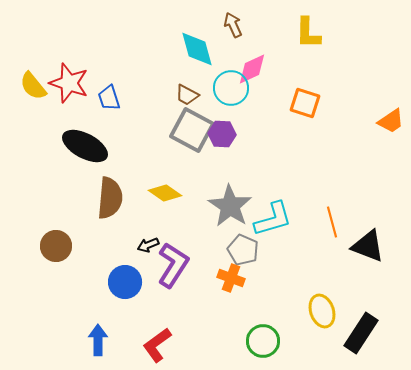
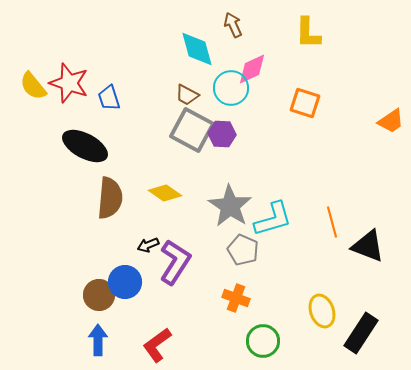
brown circle: moved 43 px right, 49 px down
purple L-shape: moved 2 px right, 3 px up
orange cross: moved 5 px right, 20 px down
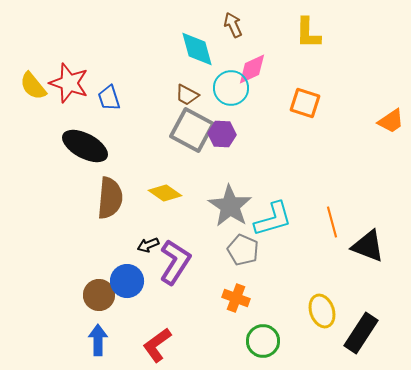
blue circle: moved 2 px right, 1 px up
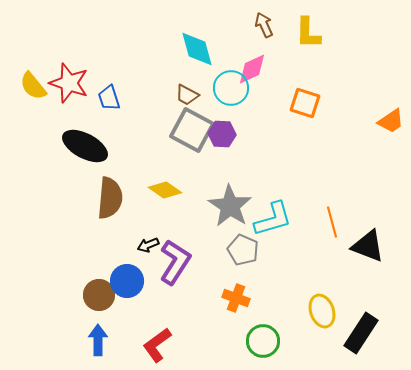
brown arrow: moved 31 px right
yellow diamond: moved 3 px up
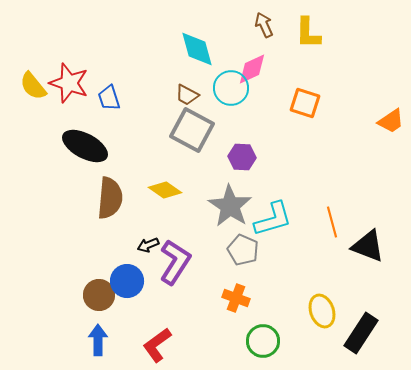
purple hexagon: moved 20 px right, 23 px down
